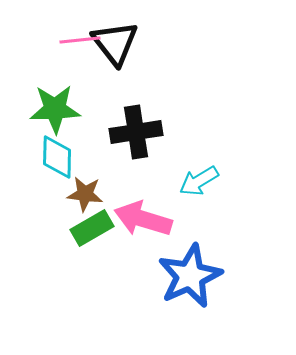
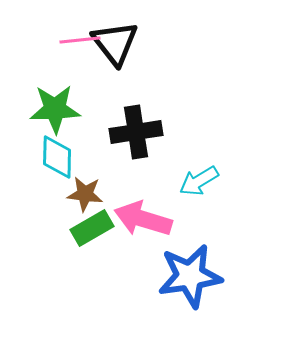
blue star: rotated 16 degrees clockwise
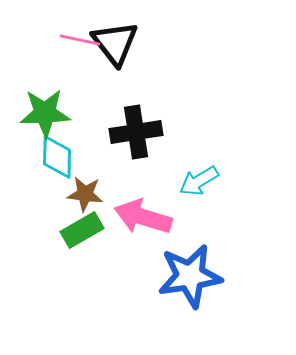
pink line: rotated 18 degrees clockwise
green star: moved 10 px left, 4 px down
pink arrow: moved 2 px up
green rectangle: moved 10 px left, 2 px down
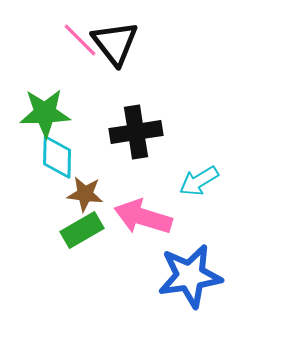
pink line: rotated 33 degrees clockwise
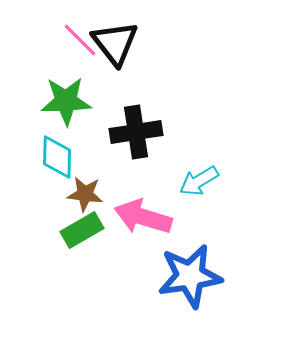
green star: moved 21 px right, 12 px up
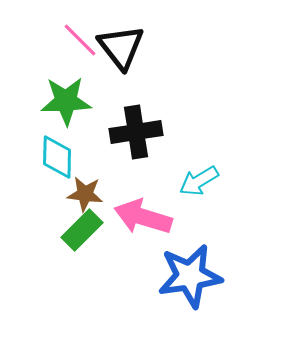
black triangle: moved 6 px right, 4 px down
green rectangle: rotated 15 degrees counterclockwise
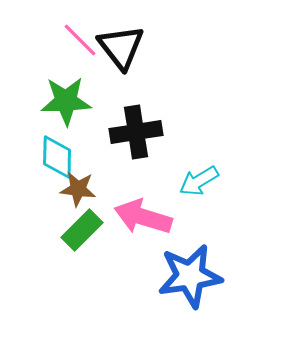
brown star: moved 7 px left, 5 px up
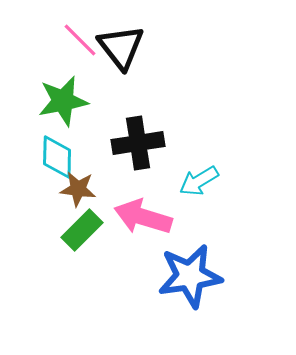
green star: moved 3 px left; rotated 9 degrees counterclockwise
black cross: moved 2 px right, 11 px down
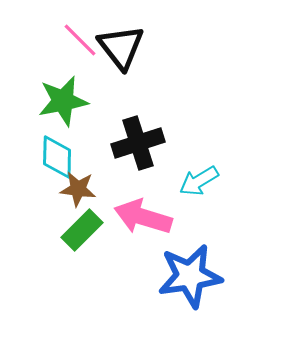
black cross: rotated 9 degrees counterclockwise
